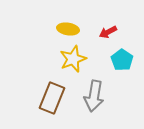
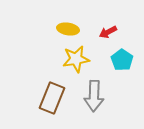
yellow star: moved 3 px right; rotated 12 degrees clockwise
gray arrow: rotated 8 degrees counterclockwise
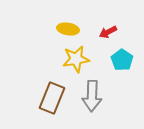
gray arrow: moved 2 px left
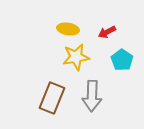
red arrow: moved 1 px left
yellow star: moved 2 px up
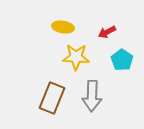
yellow ellipse: moved 5 px left, 2 px up
yellow star: rotated 12 degrees clockwise
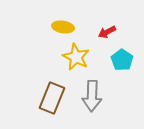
yellow star: rotated 24 degrees clockwise
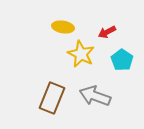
yellow star: moved 5 px right, 3 px up
gray arrow: moved 3 px right; rotated 108 degrees clockwise
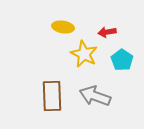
red arrow: rotated 18 degrees clockwise
yellow star: moved 3 px right
brown rectangle: moved 2 px up; rotated 24 degrees counterclockwise
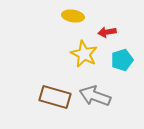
yellow ellipse: moved 10 px right, 11 px up
cyan pentagon: rotated 20 degrees clockwise
brown rectangle: moved 3 px right, 1 px down; rotated 72 degrees counterclockwise
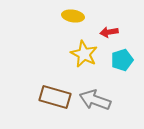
red arrow: moved 2 px right
gray arrow: moved 4 px down
